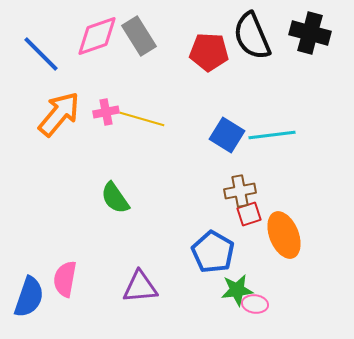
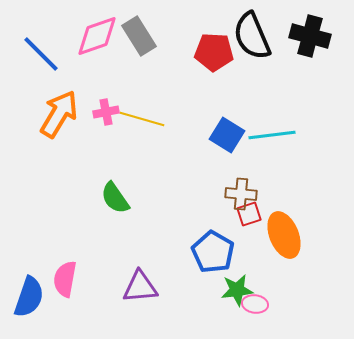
black cross: moved 3 px down
red pentagon: moved 5 px right
orange arrow: rotated 9 degrees counterclockwise
brown cross: moved 1 px right, 3 px down; rotated 16 degrees clockwise
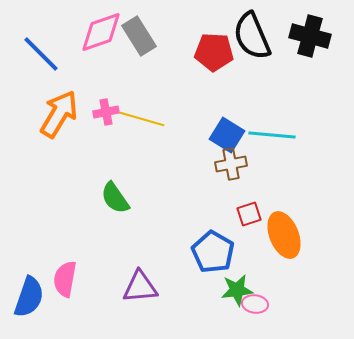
pink diamond: moved 4 px right, 4 px up
cyan line: rotated 12 degrees clockwise
brown cross: moved 10 px left, 30 px up; rotated 16 degrees counterclockwise
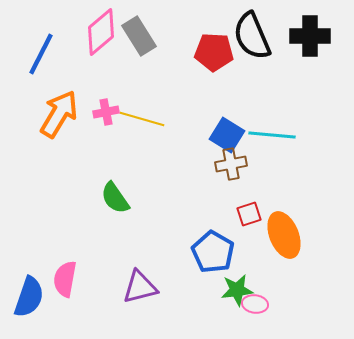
pink diamond: rotated 21 degrees counterclockwise
black cross: rotated 15 degrees counterclockwise
blue line: rotated 72 degrees clockwise
purple triangle: rotated 9 degrees counterclockwise
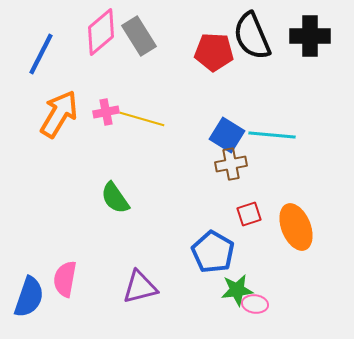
orange ellipse: moved 12 px right, 8 px up
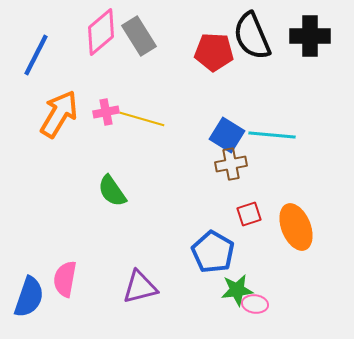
blue line: moved 5 px left, 1 px down
green semicircle: moved 3 px left, 7 px up
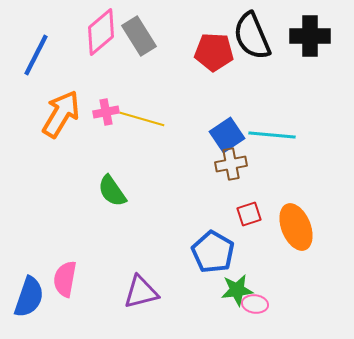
orange arrow: moved 2 px right
blue square: rotated 24 degrees clockwise
purple triangle: moved 1 px right, 5 px down
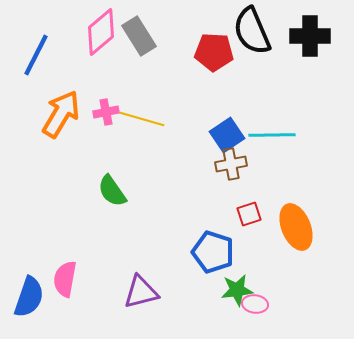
black semicircle: moved 5 px up
cyan line: rotated 6 degrees counterclockwise
blue pentagon: rotated 12 degrees counterclockwise
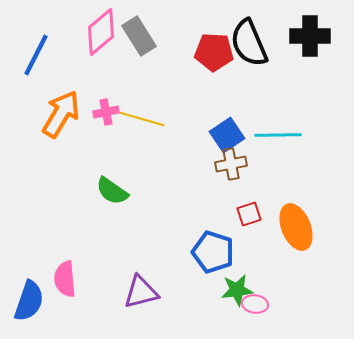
black semicircle: moved 3 px left, 12 px down
cyan line: moved 6 px right
green semicircle: rotated 20 degrees counterclockwise
pink semicircle: rotated 15 degrees counterclockwise
blue semicircle: moved 4 px down
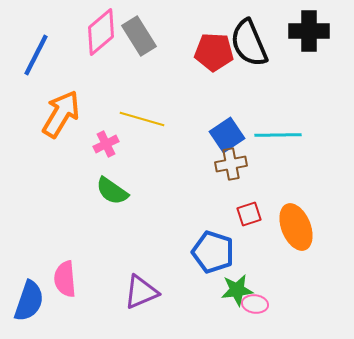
black cross: moved 1 px left, 5 px up
pink cross: moved 32 px down; rotated 15 degrees counterclockwise
purple triangle: rotated 9 degrees counterclockwise
